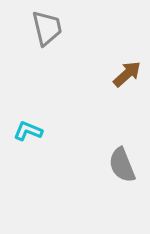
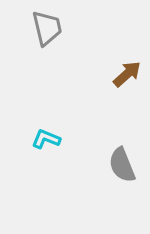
cyan L-shape: moved 18 px right, 8 px down
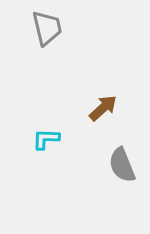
brown arrow: moved 24 px left, 34 px down
cyan L-shape: rotated 20 degrees counterclockwise
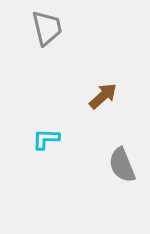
brown arrow: moved 12 px up
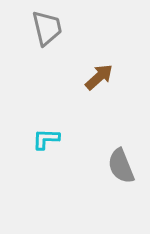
brown arrow: moved 4 px left, 19 px up
gray semicircle: moved 1 px left, 1 px down
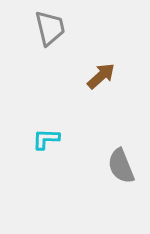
gray trapezoid: moved 3 px right
brown arrow: moved 2 px right, 1 px up
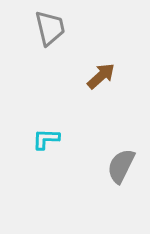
gray semicircle: rotated 48 degrees clockwise
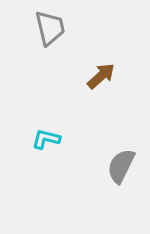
cyan L-shape: rotated 12 degrees clockwise
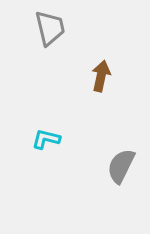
brown arrow: rotated 36 degrees counterclockwise
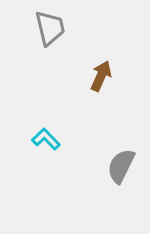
brown arrow: rotated 12 degrees clockwise
cyan L-shape: rotated 32 degrees clockwise
